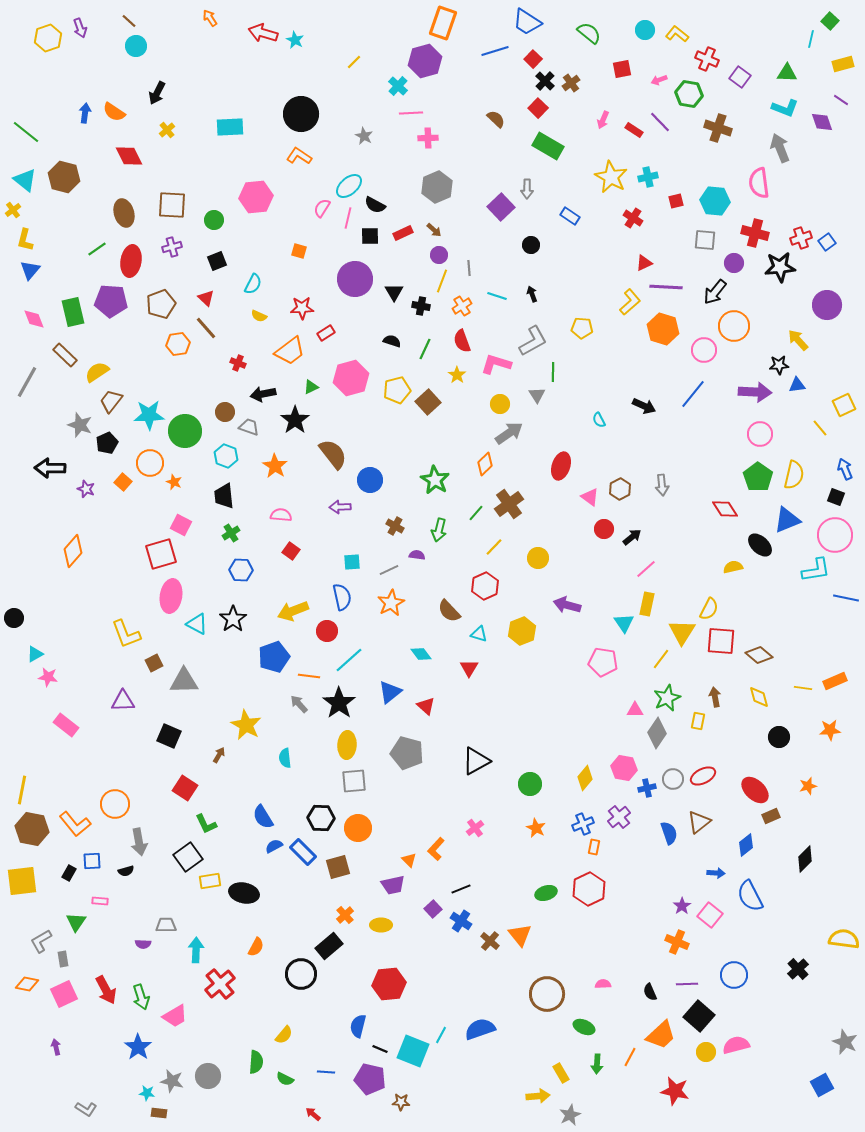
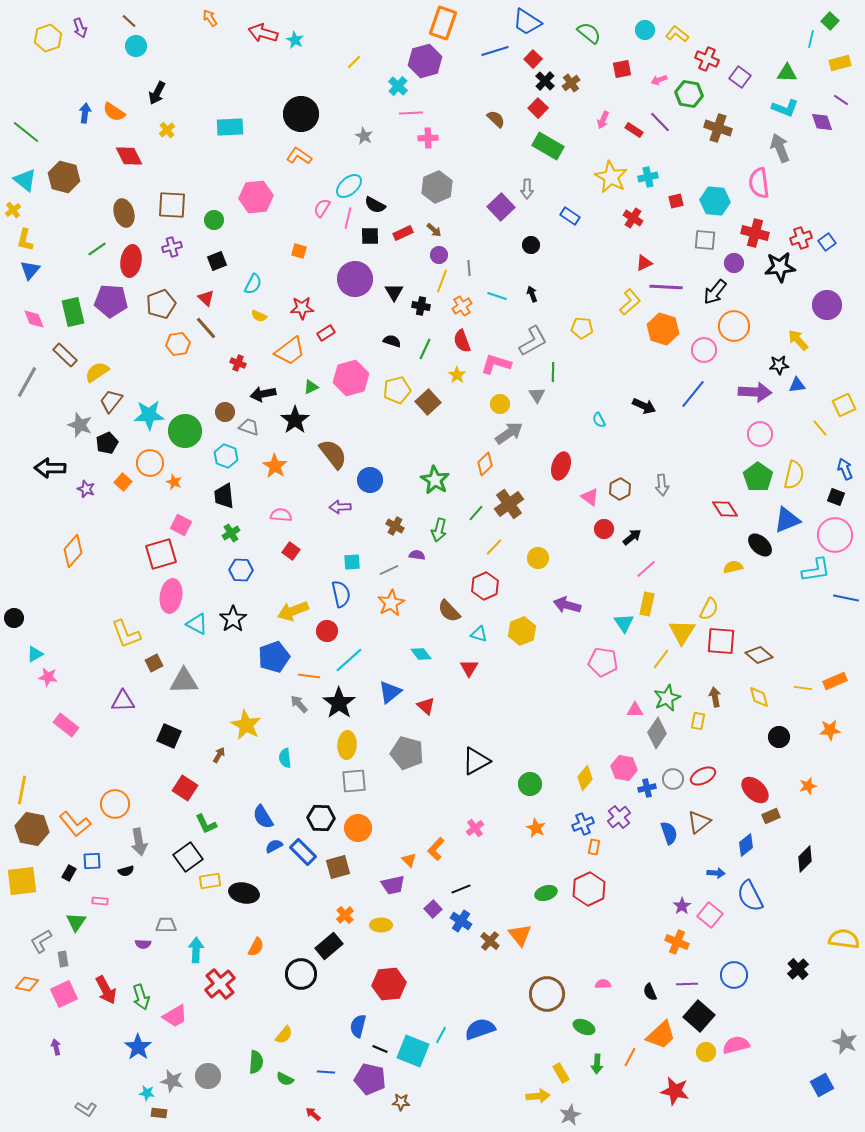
yellow rectangle at (843, 64): moved 3 px left, 1 px up
blue semicircle at (342, 597): moved 1 px left, 3 px up
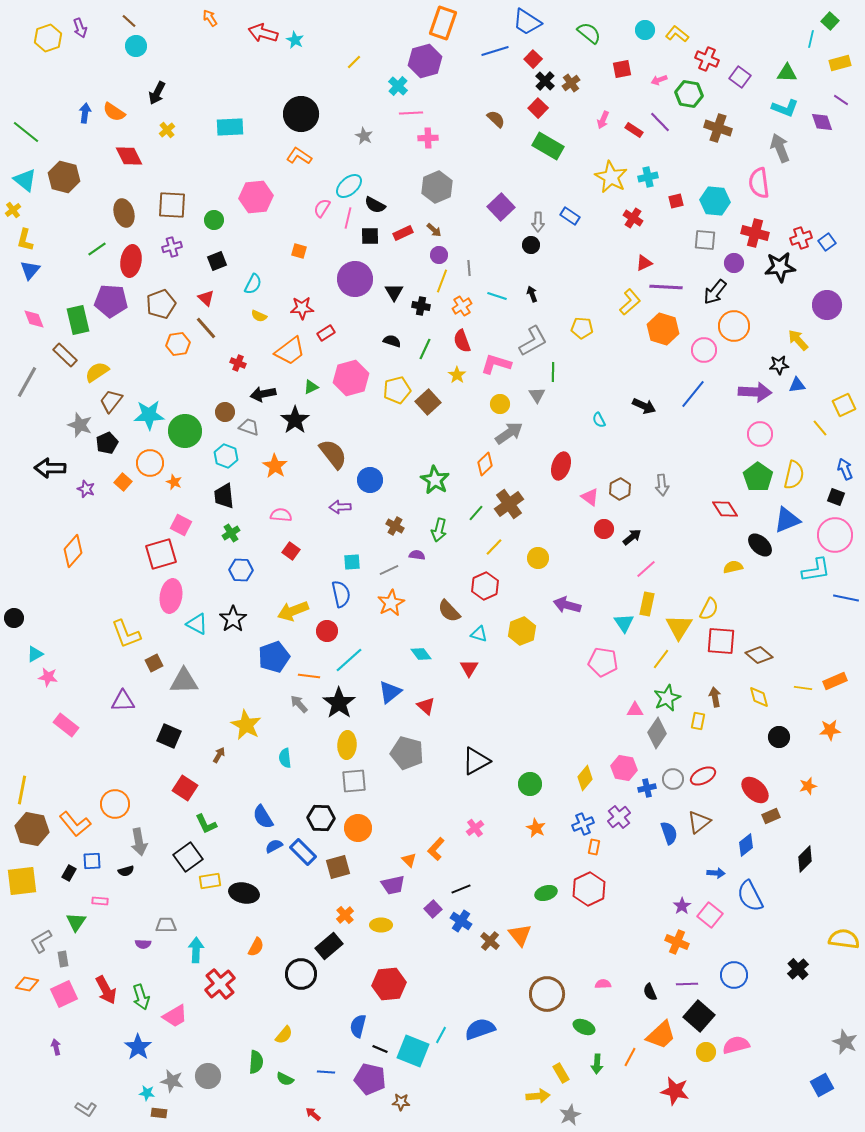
gray arrow at (527, 189): moved 11 px right, 33 px down
green rectangle at (73, 312): moved 5 px right, 8 px down
yellow triangle at (682, 632): moved 3 px left, 5 px up
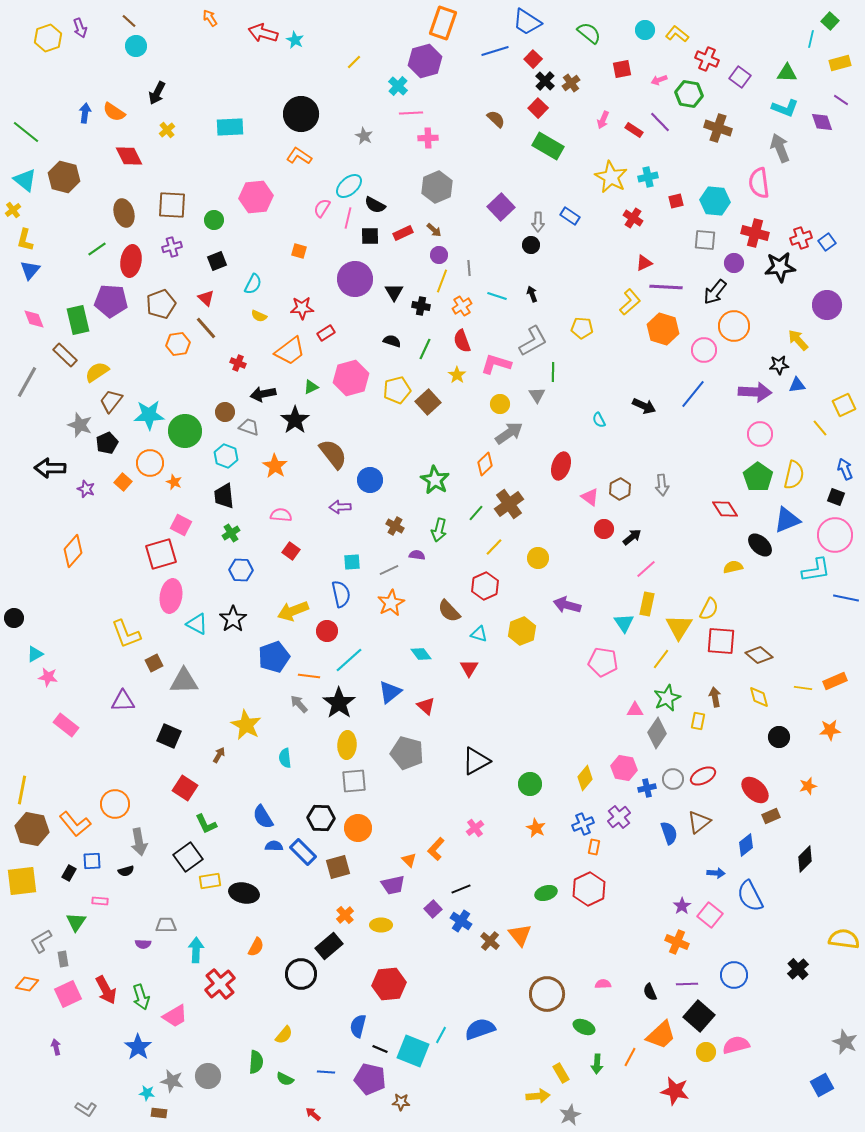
blue semicircle at (274, 846): rotated 30 degrees clockwise
pink square at (64, 994): moved 4 px right
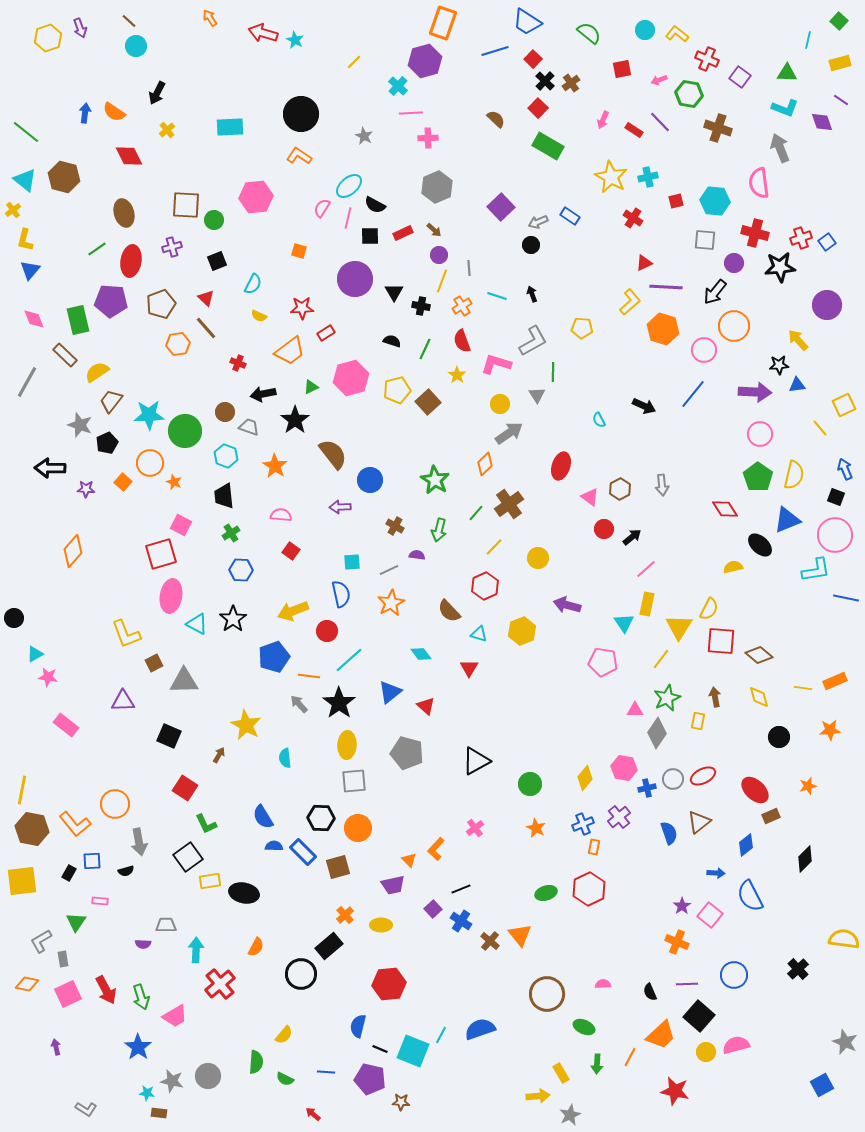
green square at (830, 21): moved 9 px right
cyan line at (811, 39): moved 3 px left, 1 px down
brown square at (172, 205): moved 14 px right
gray arrow at (538, 222): rotated 66 degrees clockwise
purple star at (86, 489): rotated 18 degrees counterclockwise
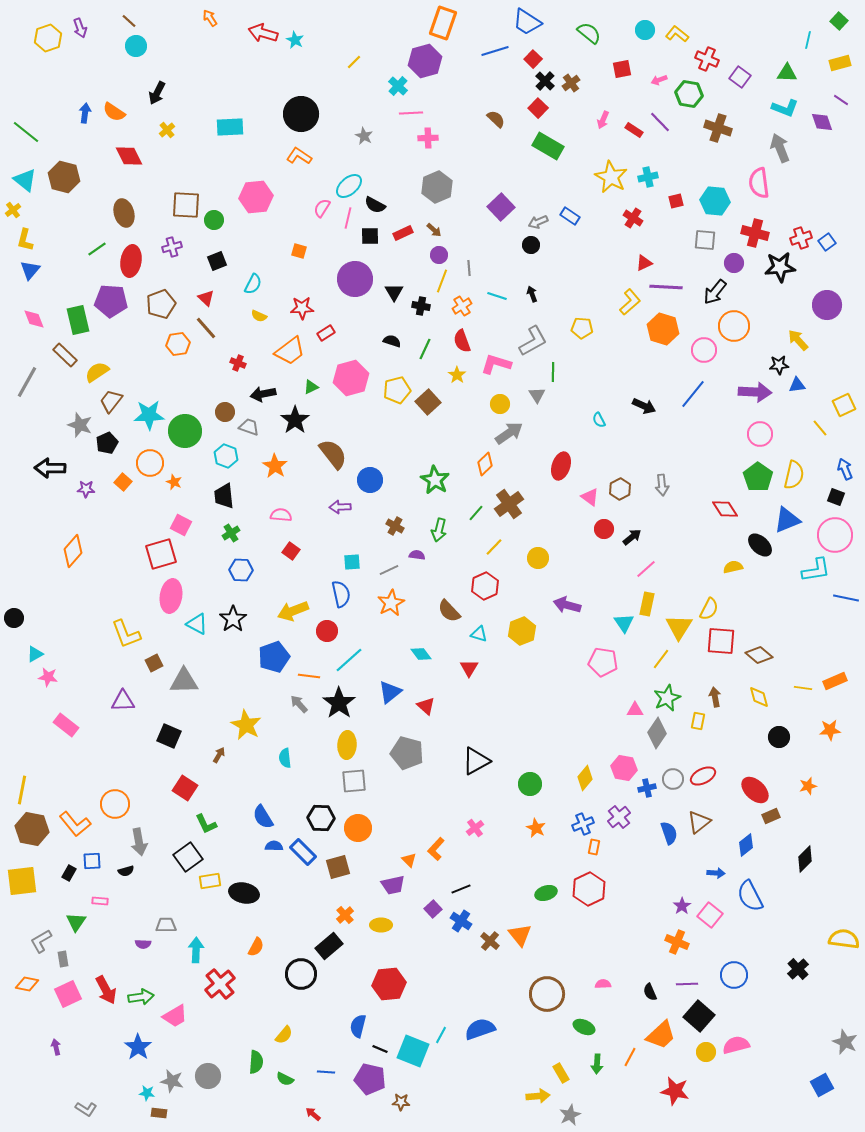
green arrow at (141, 997): rotated 80 degrees counterclockwise
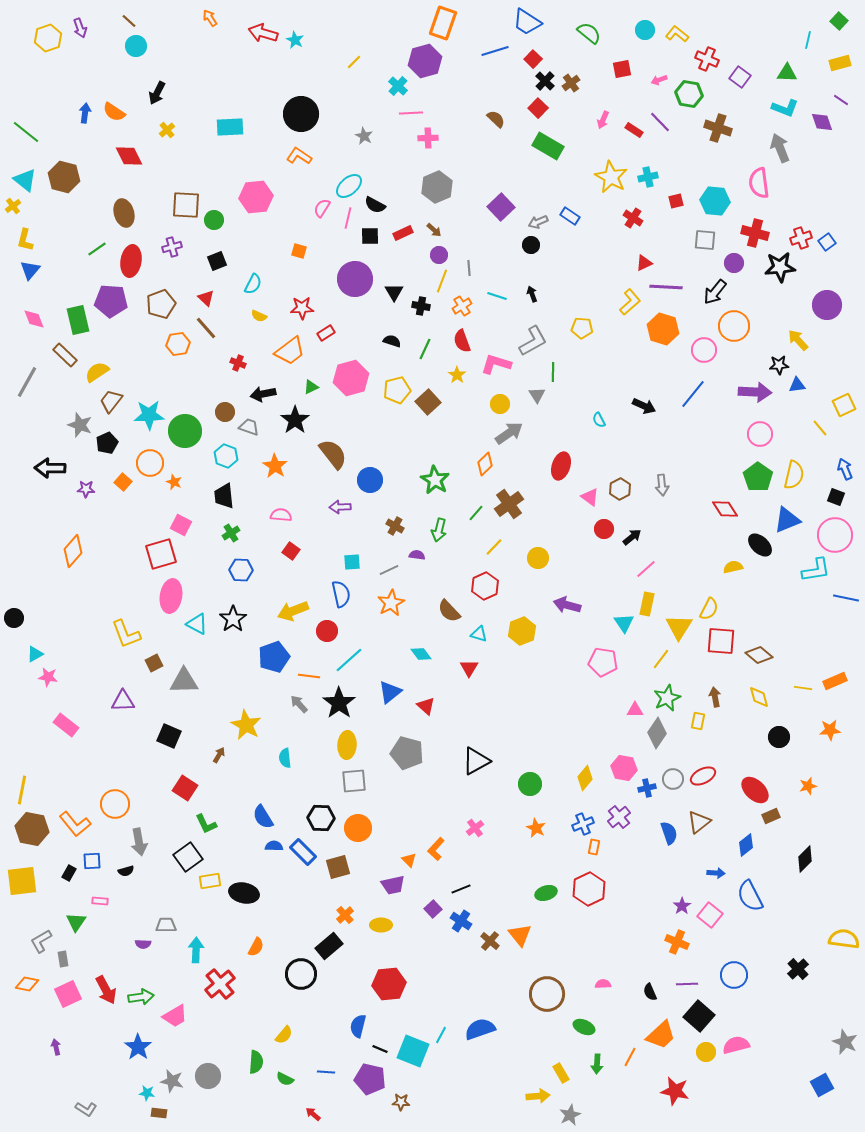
yellow cross at (13, 210): moved 4 px up
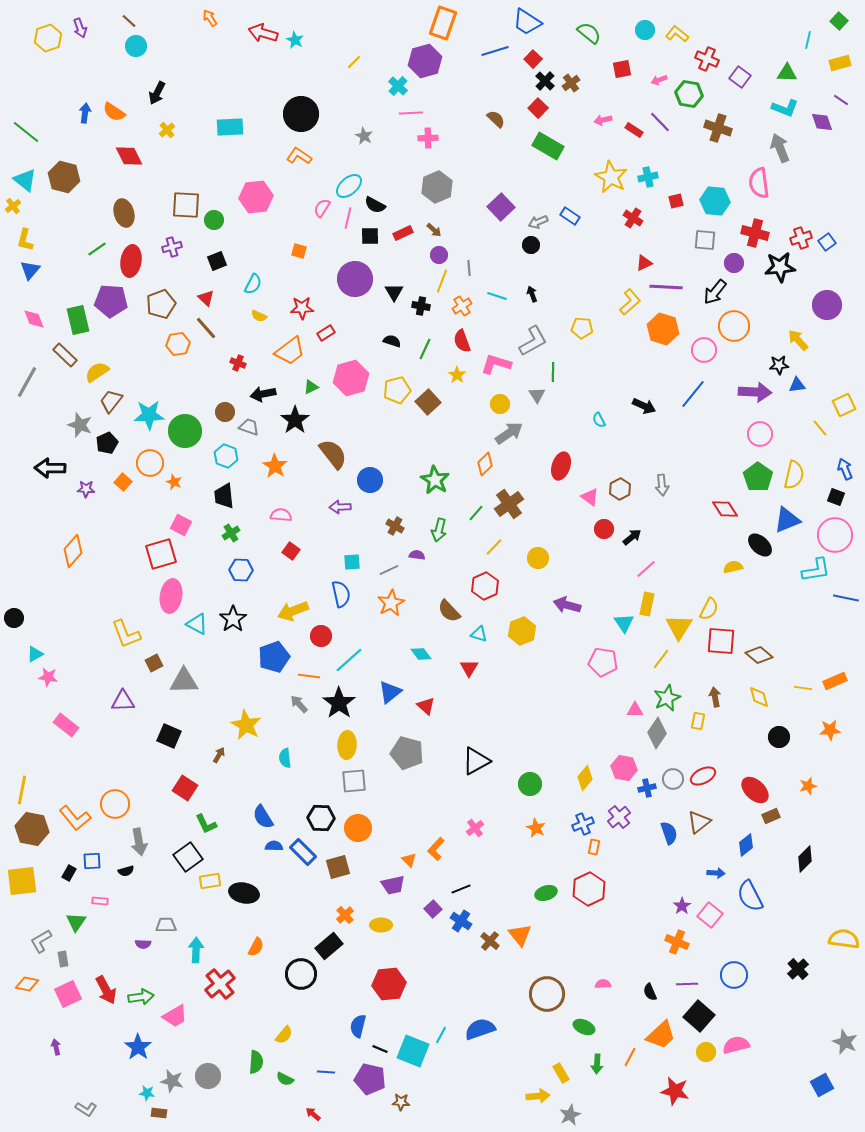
pink arrow at (603, 120): rotated 54 degrees clockwise
red circle at (327, 631): moved 6 px left, 5 px down
orange L-shape at (75, 824): moved 6 px up
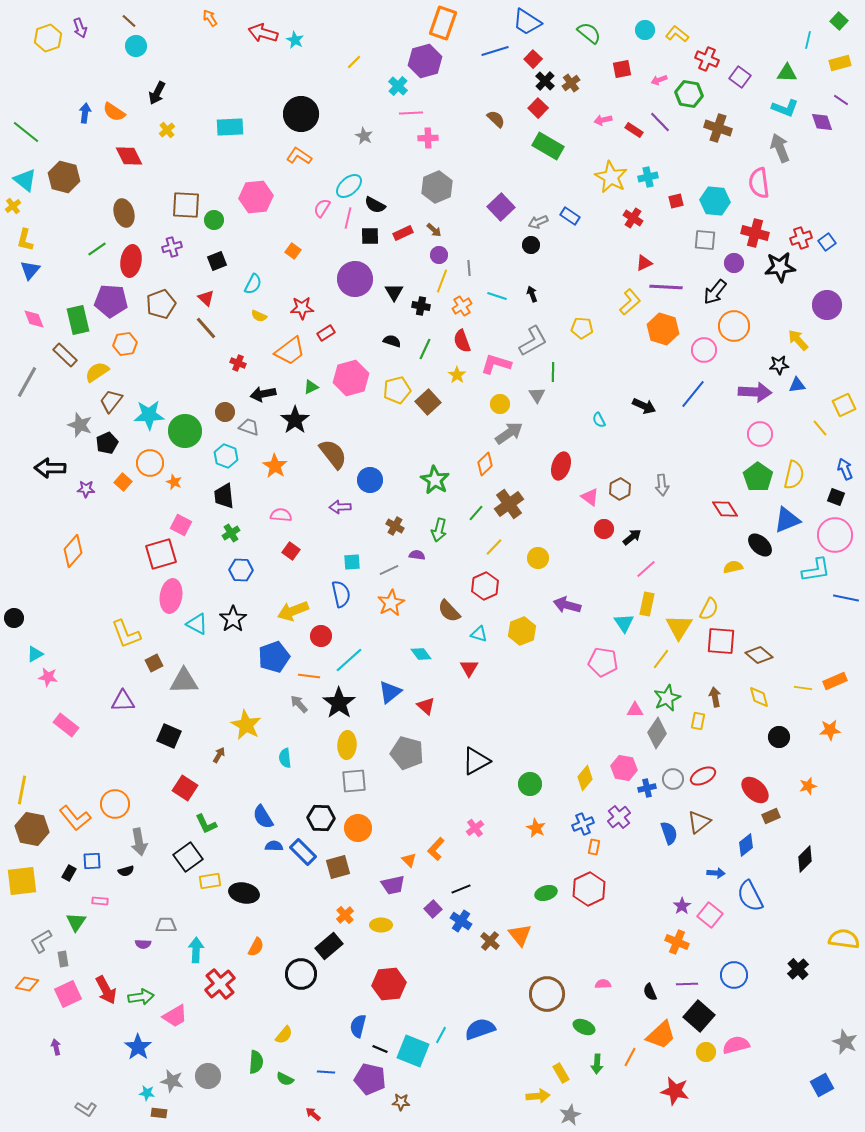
orange square at (299, 251): moved 6 px left; rotated 21 degrees clockwise
orange hexagon at (178, 344): moved 53 px left
